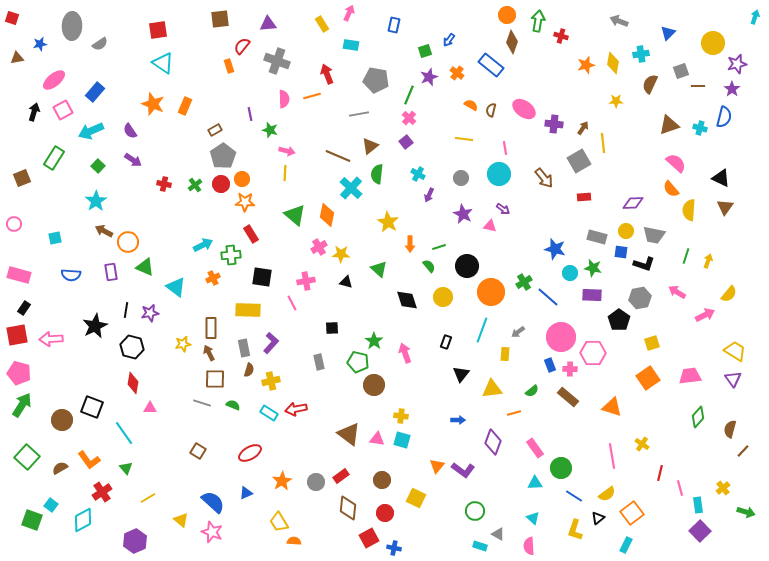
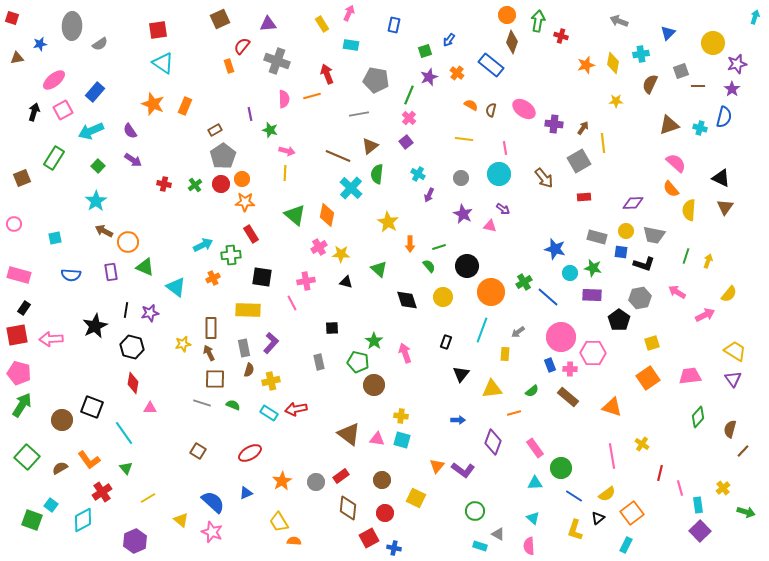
brown square at (220, 19): rotated 18 degrees counterclockwise
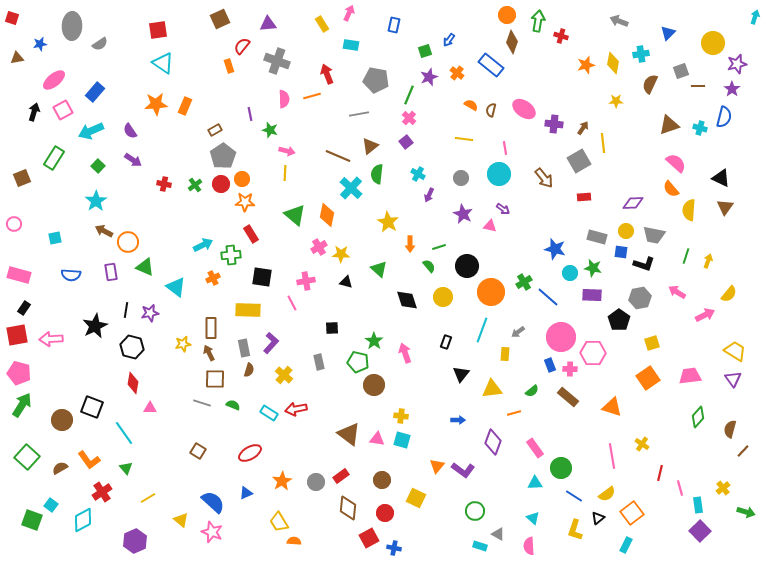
orange star at (153, 104): moved 3 px right; rotated 25 degrees counterclockwise
yellow cross at (271, 381): moved 13 px right, 6 px up; rotated 36 degrees counterclockwise
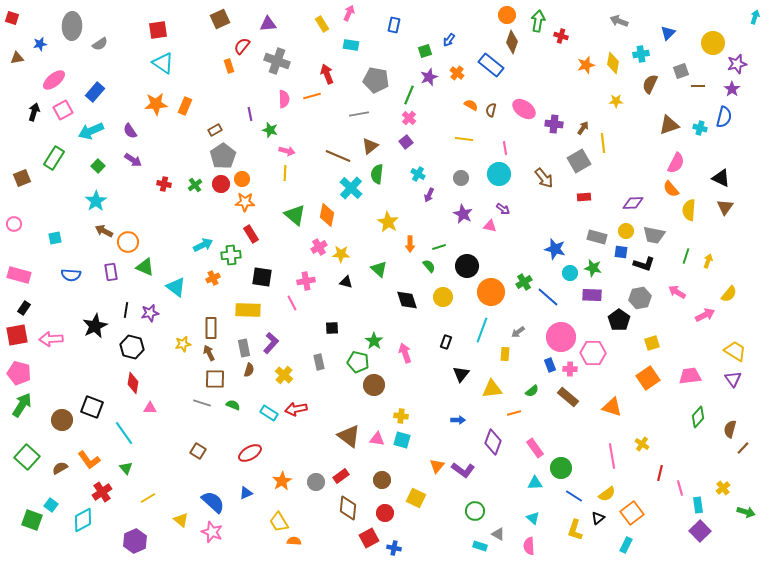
pink semicircle at (676, 163): rotated 75 degrees clockwise
brown triangle at (349, 434): moved 2 px down
brown line at (743, 451): moved 3 px up
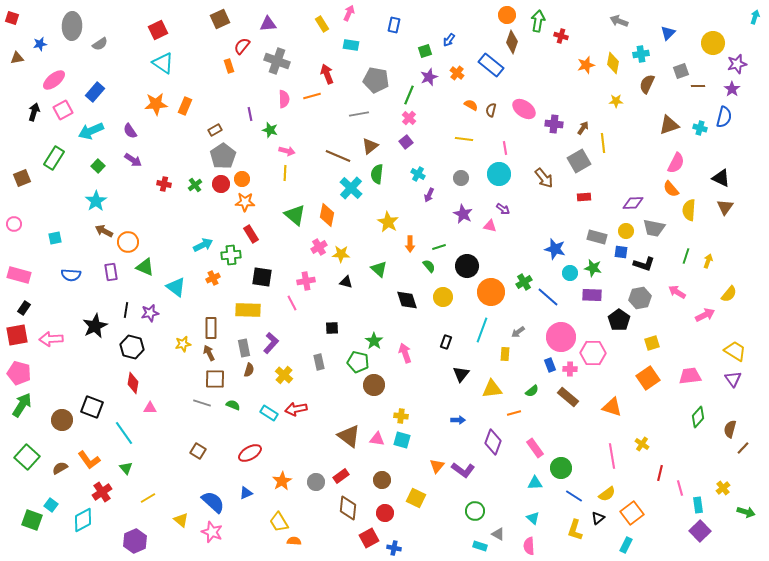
red square at (158, 30): rotated 18 degrees counterclockwise
brown semicircle at (650, 84): moved 3 px left
gray trapezoid at (654, 235): moved 7 px up
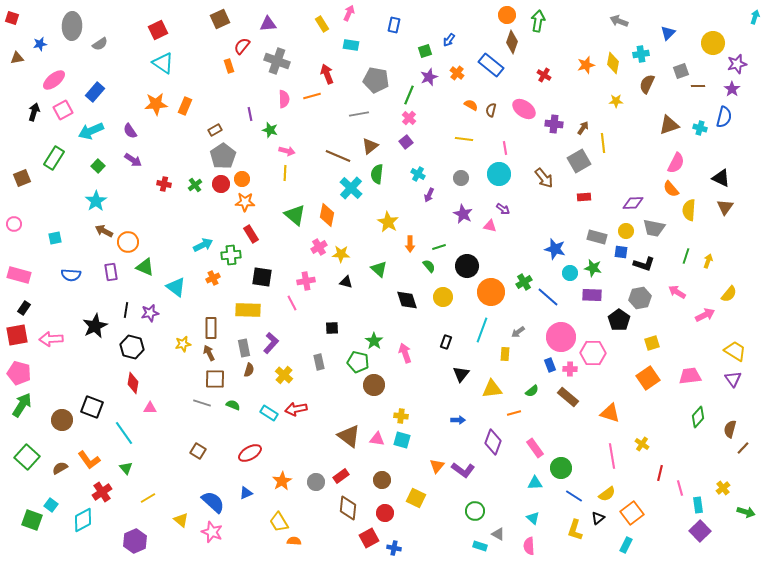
red cross at (561, 36): moved 17 px left, 39 px down; rotated 16 degrees clockwise
orange triangle at (612, 407): moved 2 px left, 6 px down
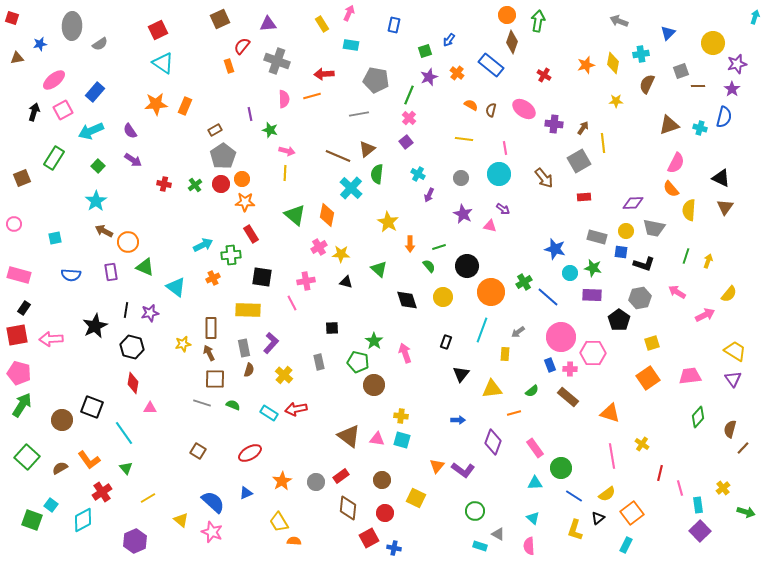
red arrow at (327, 74): moved 3 px left; rotated 72 degrees counterclockwise
brown triangle at (370, 146): moved 3 px left, 3 px down
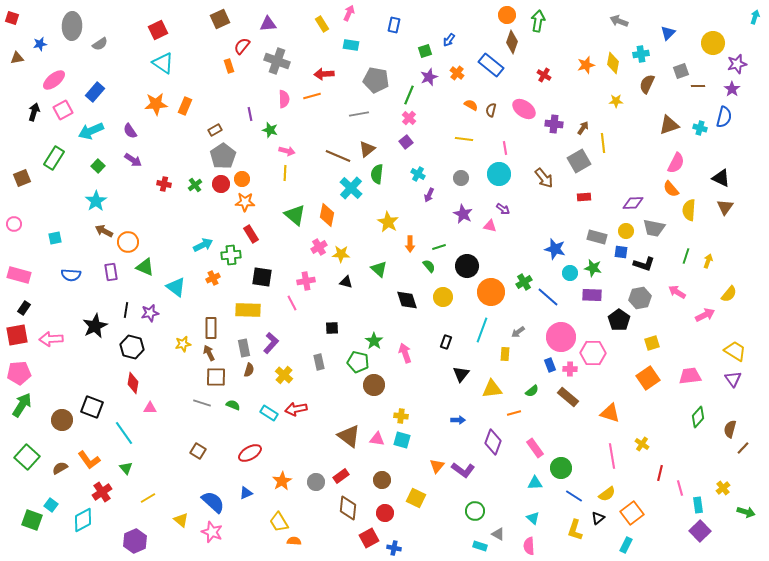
pink pentagon at (19, 373): rotated 20 degrees counterclockwise
brown square at (215, 379): moved 1 px right, 2 px up
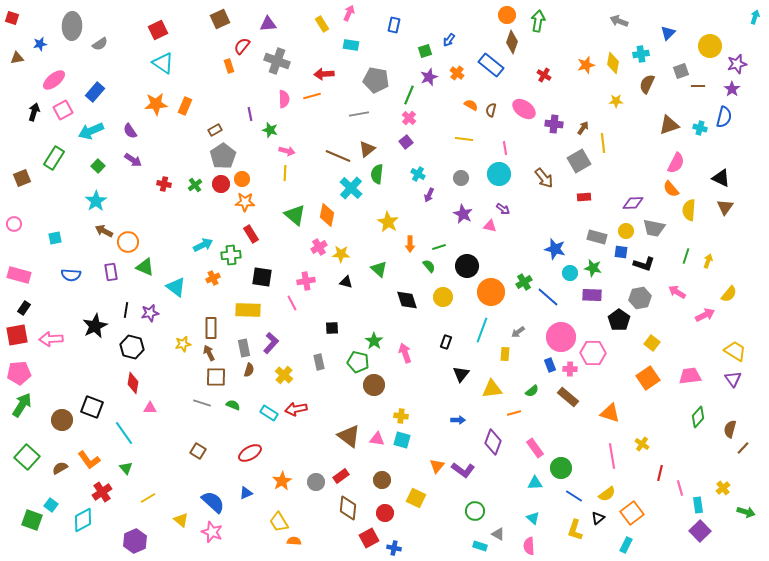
yellow circle at (713, 43): moved 3 px left, 3 px down
yellow square at (652, 343): rotated 35 degrees counterclockwise
